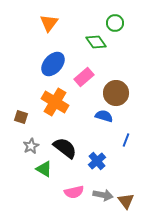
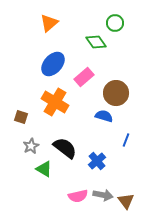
orange triangle: rotated 12 degrees clockwise
pink semicircle: moved 4 px right, 4 px down
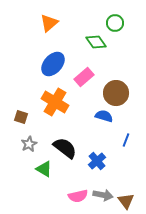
gray star: moved 2 px left, 2 px up
